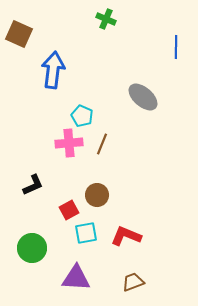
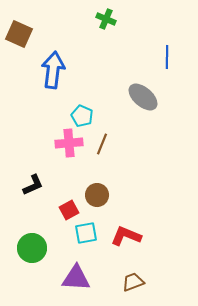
blue line: moved 9 px left, 10 px down
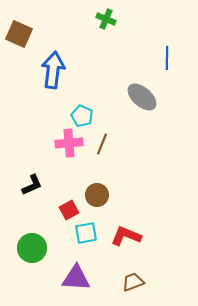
blue line: moved 1 px down
gray ellipse: moved 1 px left
black L-shape: moved 1 px left
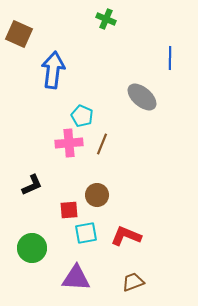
blue line: moved 3 px right
red square: rotated 24 degrees clockwise
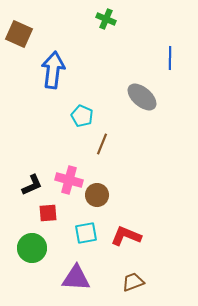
pink cross: moved 37 px down; rotated 20 degrees clockwise
red square: moved 21 px left, 3 px down
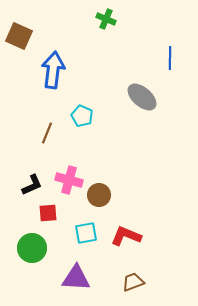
brown square: moved 2 px down
brown line: moved 55 px left, 11 px up
brown circle: moved 2 px right
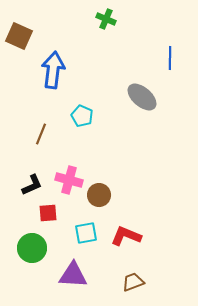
brown line: moved 6 px left, 1 px down
purple triangle: moved 3 px left, 3 px up
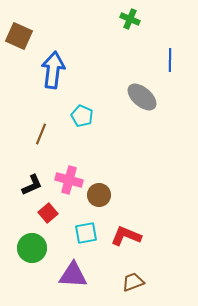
green cross: moved 24 px right
blue line: moved 2 px down
red square: rotated 36 degrees counterclockwise
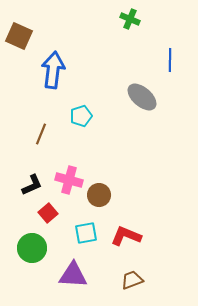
cyan pentagon: moved 1 px left; rotated 30 degrees clockwise
brown trapezoid: moved 1 px left, 2 px up
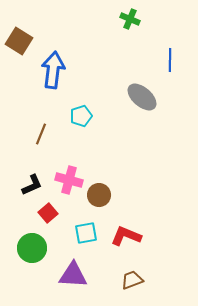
brown square: moved 5 px down; rotated 8 degrees clockwise
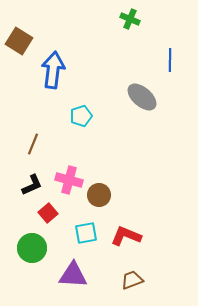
brown line: moved 8 px left, 10 px down
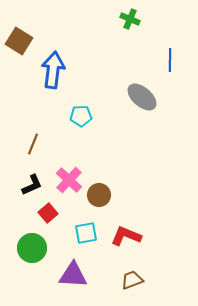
cyan pentagon: rotated 15 degrees clockwise
pink cross: rotated 28 degrees clockwise
